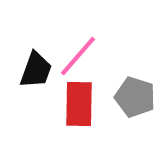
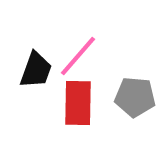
gray pentagon: rotated 12 degrees counterclockwise
red rectangle: moved 1 px left, 1 px up
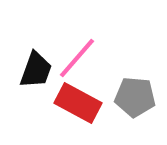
pink line: moved 1 px left, 2 px down
red rectangle: rotated 63 degrees counterclockwise
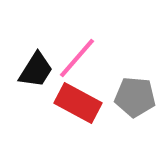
black trapezoid: rotated 12 degrees clockwise
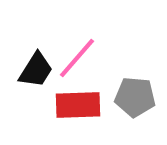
red rectangle: moved 2 px down; rotated 30 degrees counterclockwise
